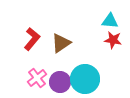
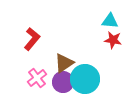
brown triangle: moved 3 px right, 20 px down
purple circle: moved 3 px right
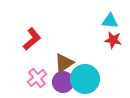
red L-shape: rotated 10 degrees clockwise
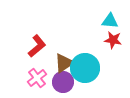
red L-shape: moved 5 px right, 7 px down
cyan circle: moved 11 px up
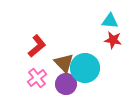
brown triangle: rotated 40 degrees counterclockwise
purple circle: moved 3 px right, 2 px down
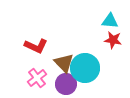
red L-shape: moved 1 px left; rotated 65 degrees clockwise
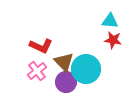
red L-shape: moved 5 px right
brown triangle: moved 1 px up
cyan circle: moved 1 px right, 1 px down
pink cross: moved 7 px up
purple circle: moved 2 px up
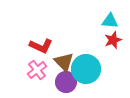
red star: rotated 30 degrees counterclockwise
pink cross: moved 1 px up
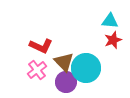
cyan circle: moved 1 px up
